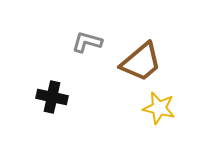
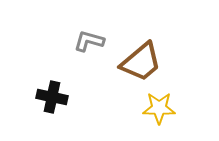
gray L-shape: moved 2 px right, 1 px up
yellow star: rotated 12 degrees counterclockwise
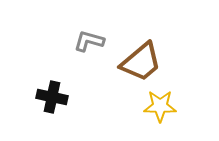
yellow star: moved 1 px right, 2 px up
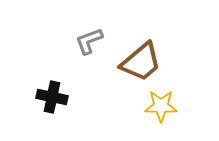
gray L-shape: rotated 36 degrees counterclockwise
yellow star: moved 1 px right
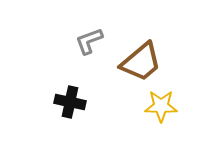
black cross: moved 18 px right, 5 px down
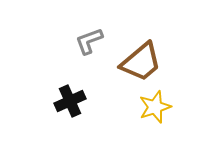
black cross: moved 1 px up; rotated 36 degrees counterclockwise
yellow star: moved 6 px left, 1 px down; rotated 20 degrees counterclockwise
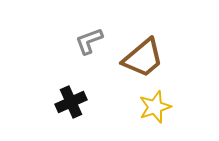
brown trapezoid: moved 2 px right, 4 px up
black cross: moved 1 px right, 1 px down
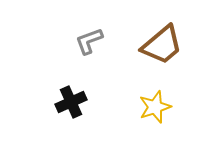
brown trapezoid: moved 19 px right, 13 px up
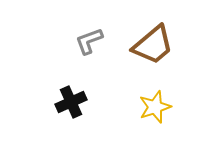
brown trapezoid: moved 9 px left
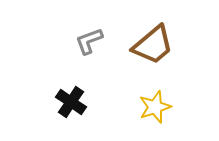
black cross: rotated 32 degrees counterclockwise
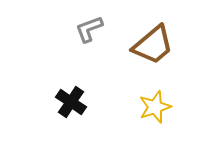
gray L-shape: moved 12 px up
